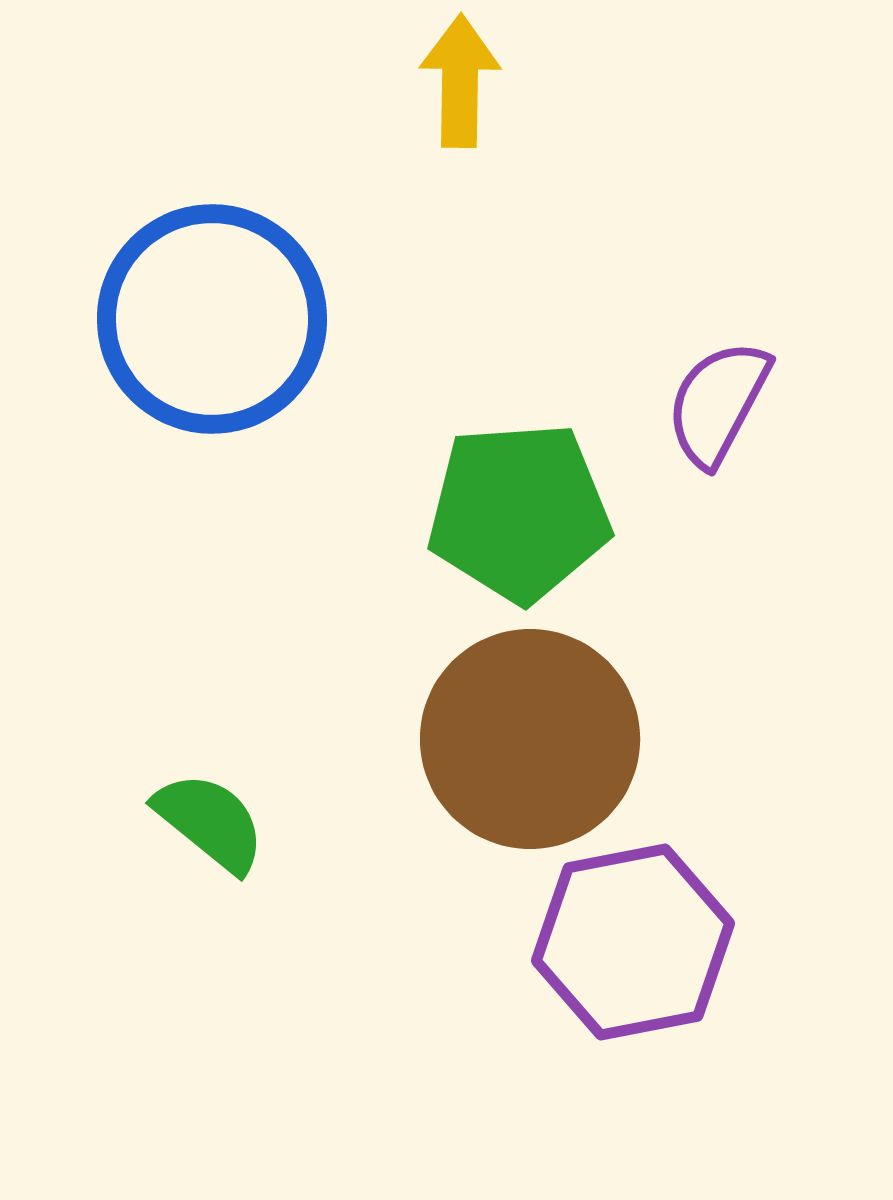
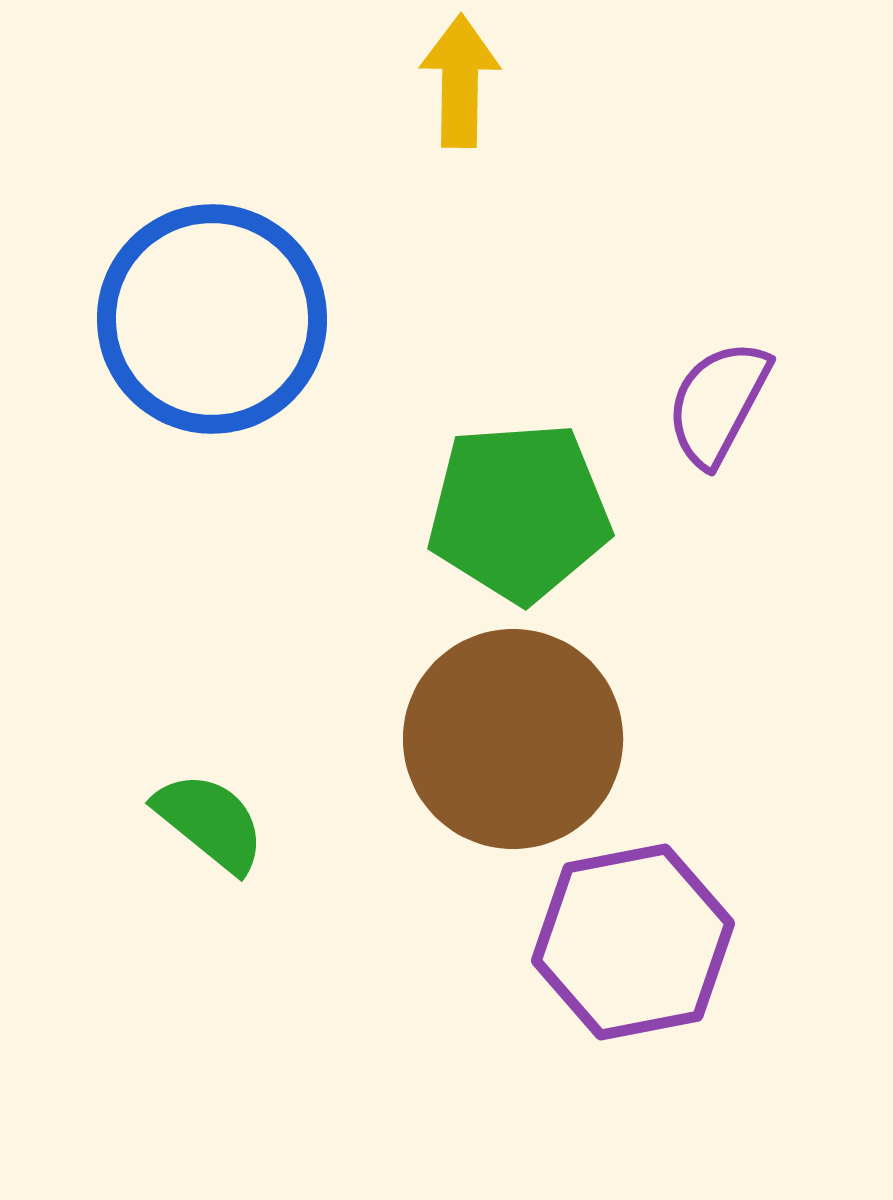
brown circle: moved 17 px left
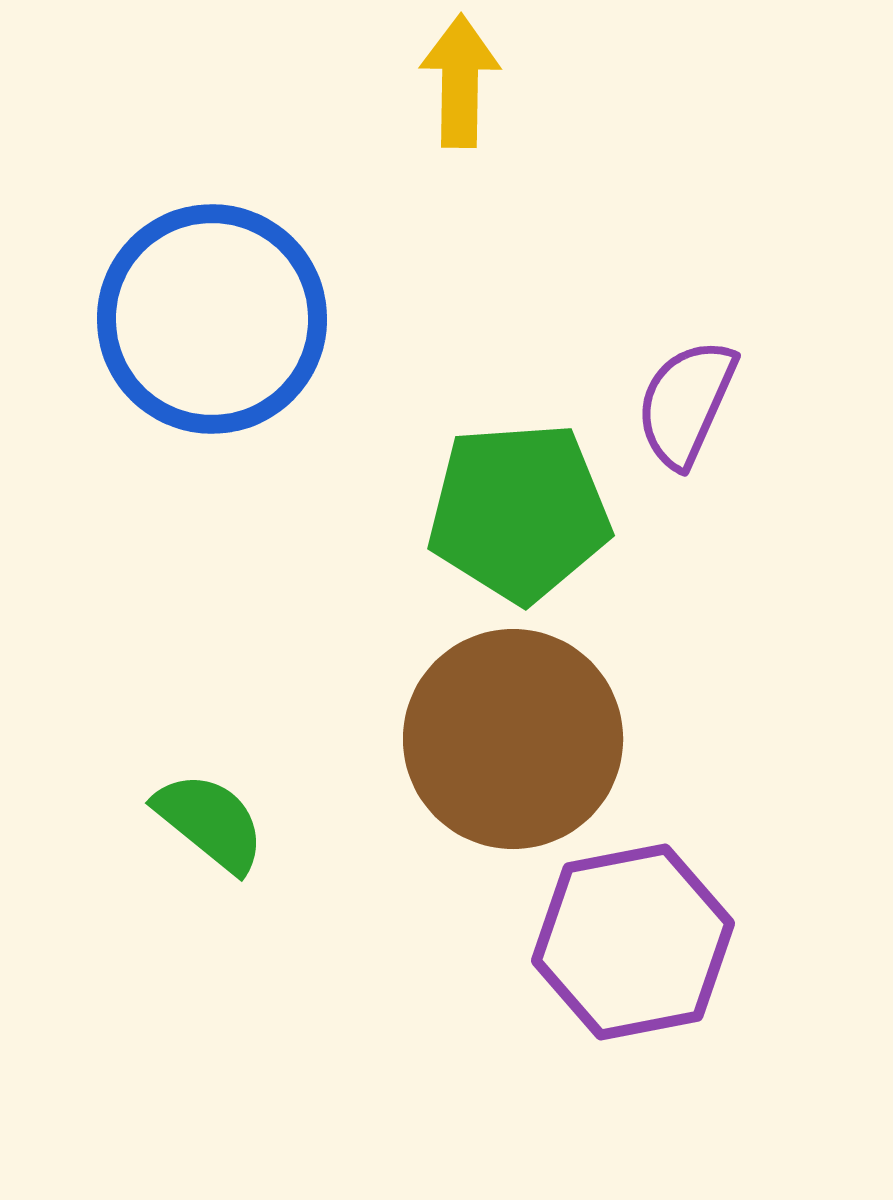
purple semicircle: moved 32 px left; rotated 4 degrees counterclockwise
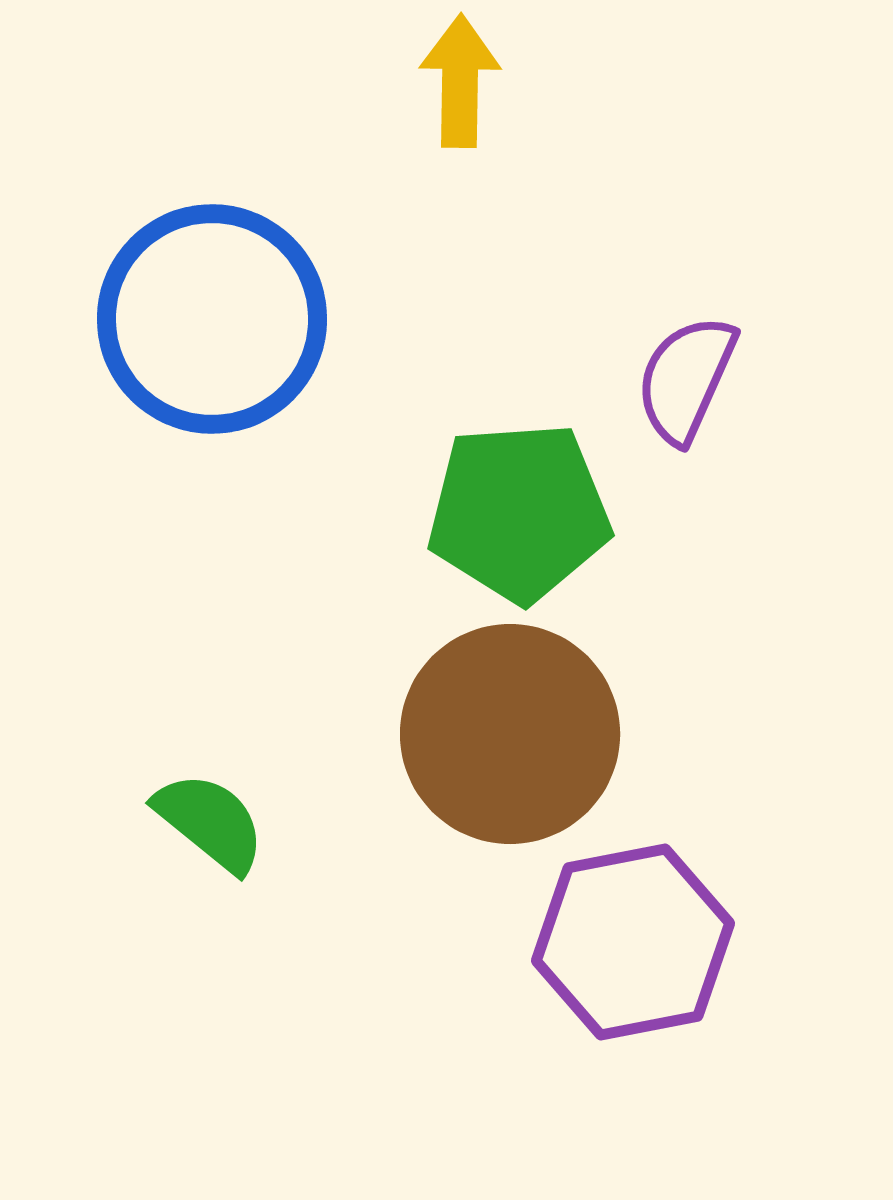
purple semicircle: moved 24 px up
brown circle: moved 3 px left, 5 px up
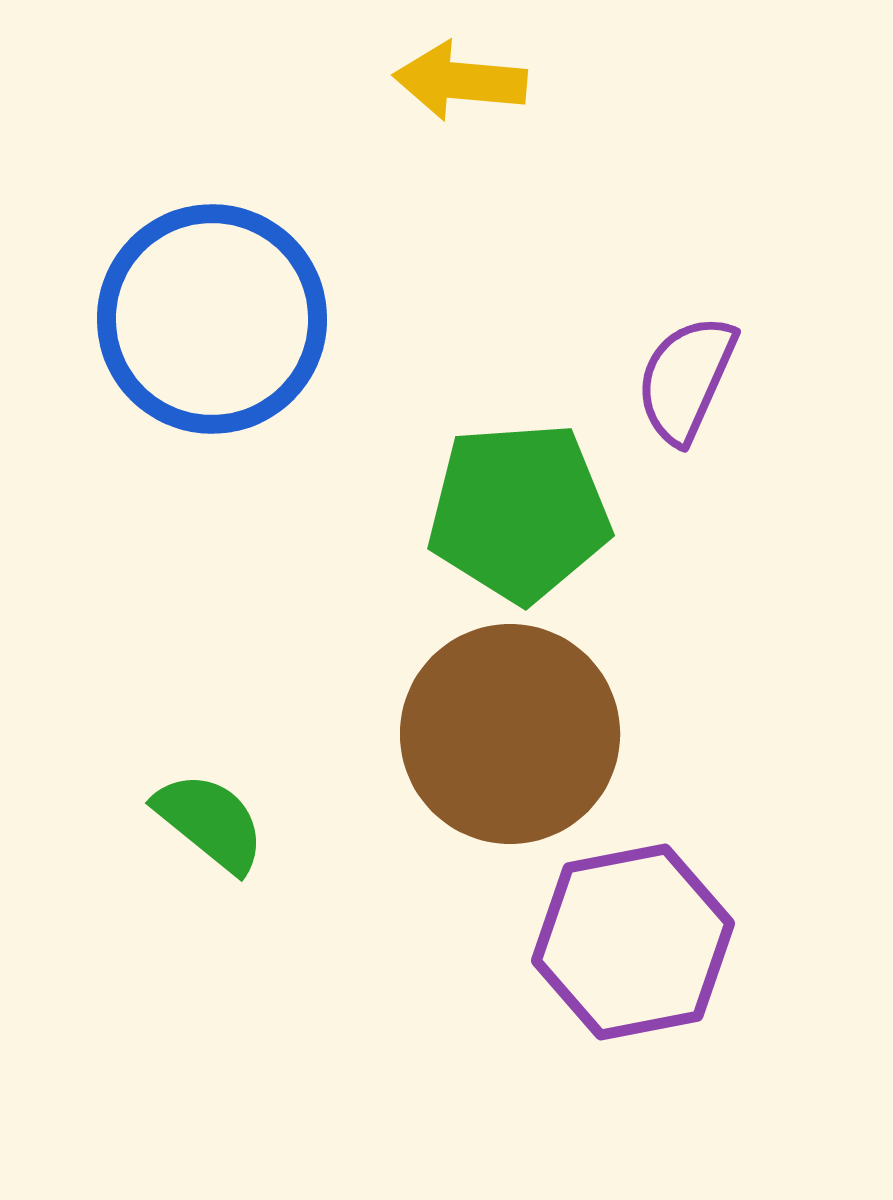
yellow arrow: rotated 86 degrees counterclockwise
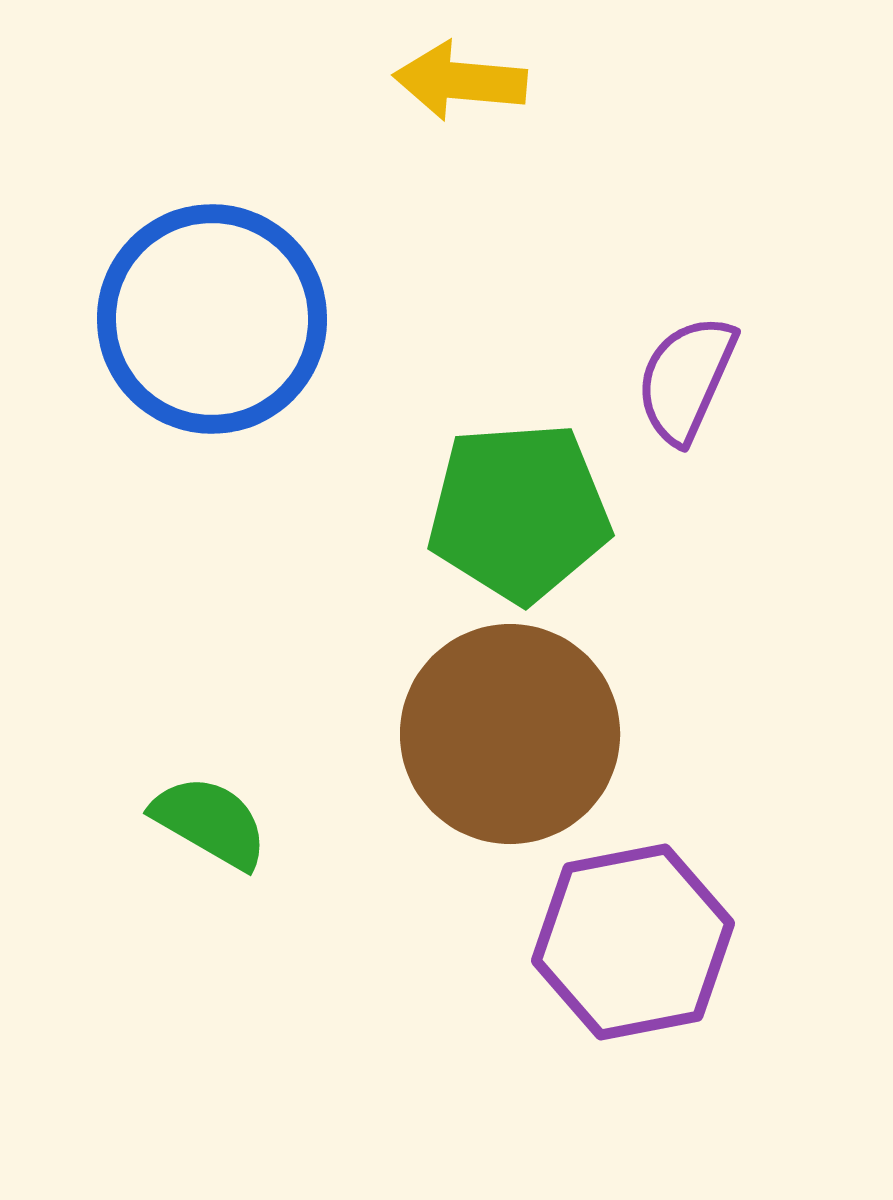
green semicircle: rotated 9 degrees counterclockwise
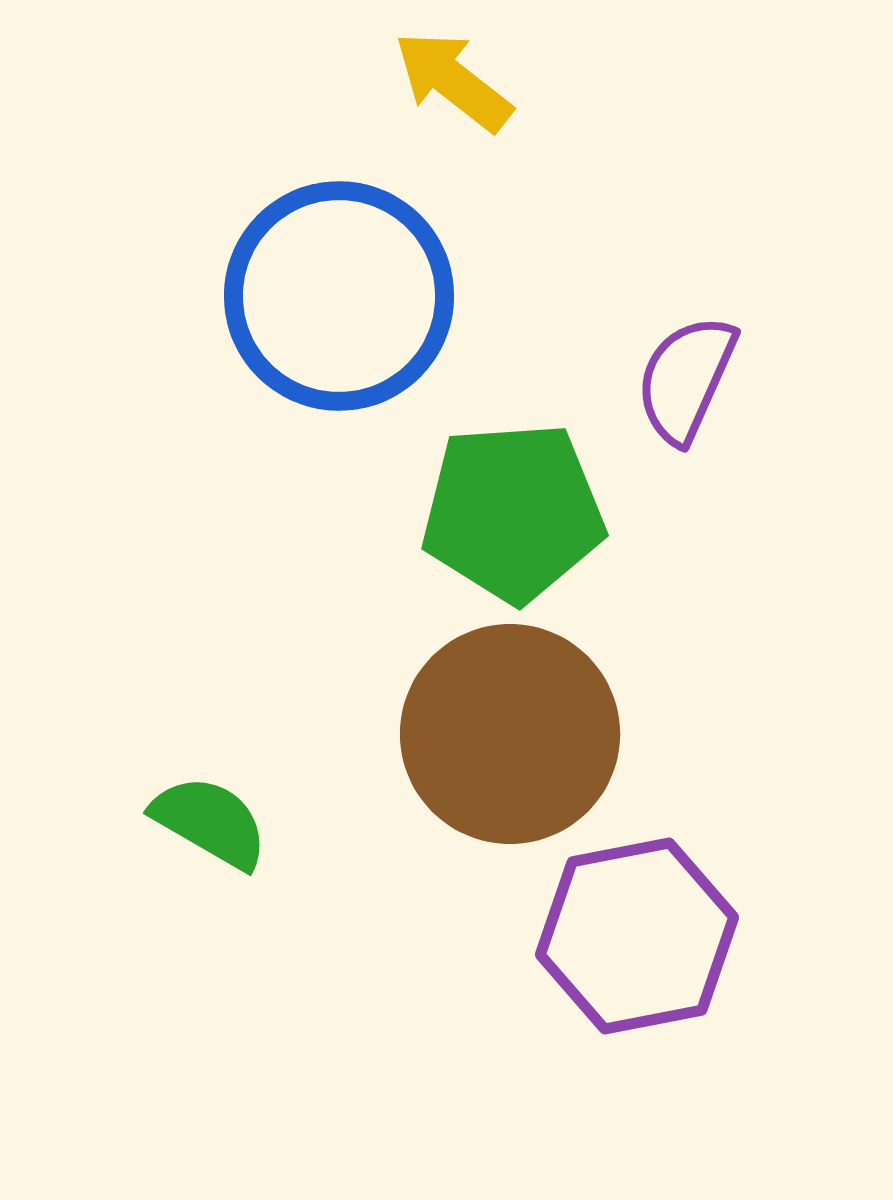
yellow arrow: moved 7 px left; rotated 33 degrees clockwise
blue circle: moved 127 px right, 23 px up
green pentagon: moved 6 px left
purple hexagon: moved 4 px right, 6 px up
